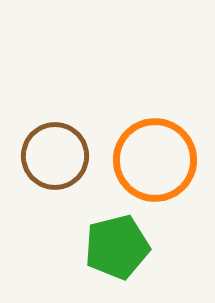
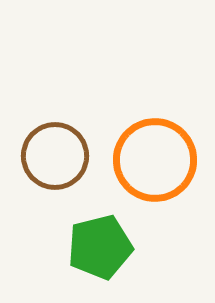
green pentagon: moved 17 px left
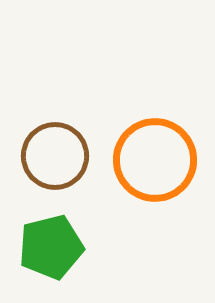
green pentagon: moved 49 px left
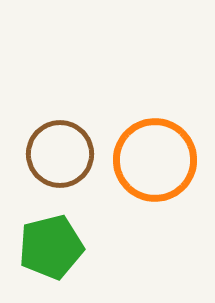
brown circle: moved 5 px right, 2 px up
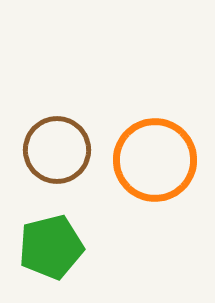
brown circle: moved 3 px left, 4 px up
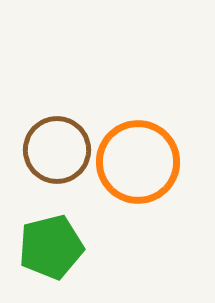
orange circle: moved 17 px left, 2 px down
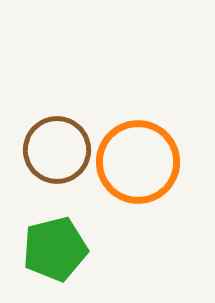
green pentagon: moved 4 px right, 2 px down
